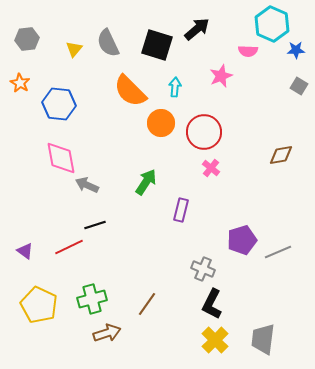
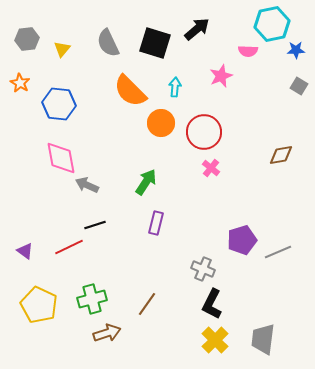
cyan hexagon: rotated 24 degrees clockwise
black square: moved 2 px left, 2 px up
yellow triangle: moved 12 px left
purple rectangle: moved 25 px left, 13 px down
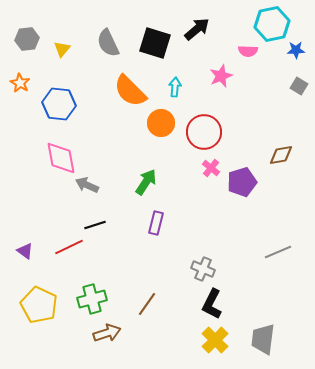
purple pentagon: moved 58 px up
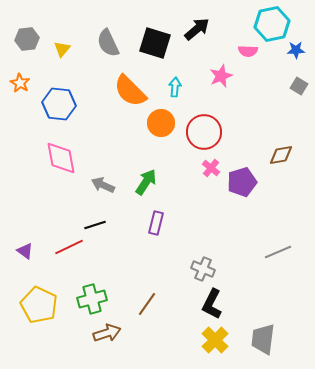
gray arrow: moved 16 px right
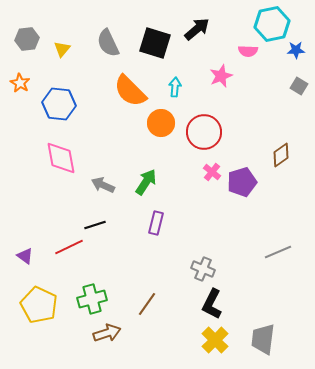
brown diamond: rotated 25 degrees counterclockwise
pink cross: moved 1 px right, 4 px down
purple triangle: moved 5 px down
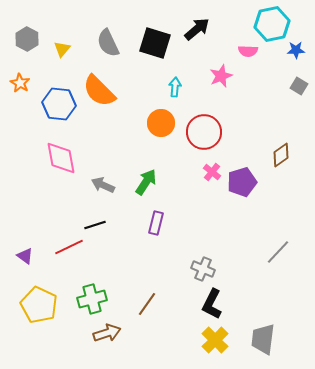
gray hexagon: rotated 25 degrees counterclockwise
orange semicircle: moved 31 px left
gray line: rotated 24 degrees counterclockwise
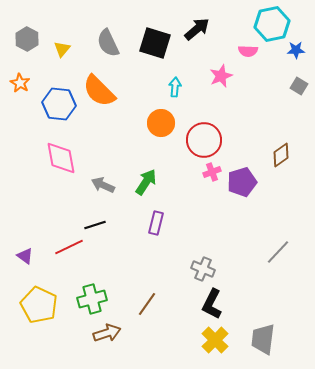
red circle: moved 8 px down
pink cross: rotated 30 degrees clockwise
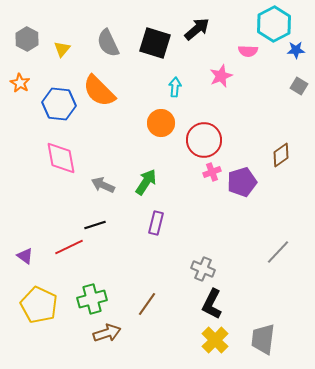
cyan hexagon: moved 2 px right; rotated 16 degrees counterclockwise
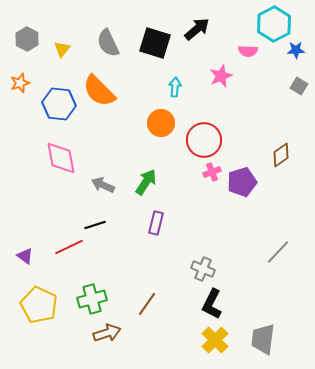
orange star: rotated 24 degrees clockwise
